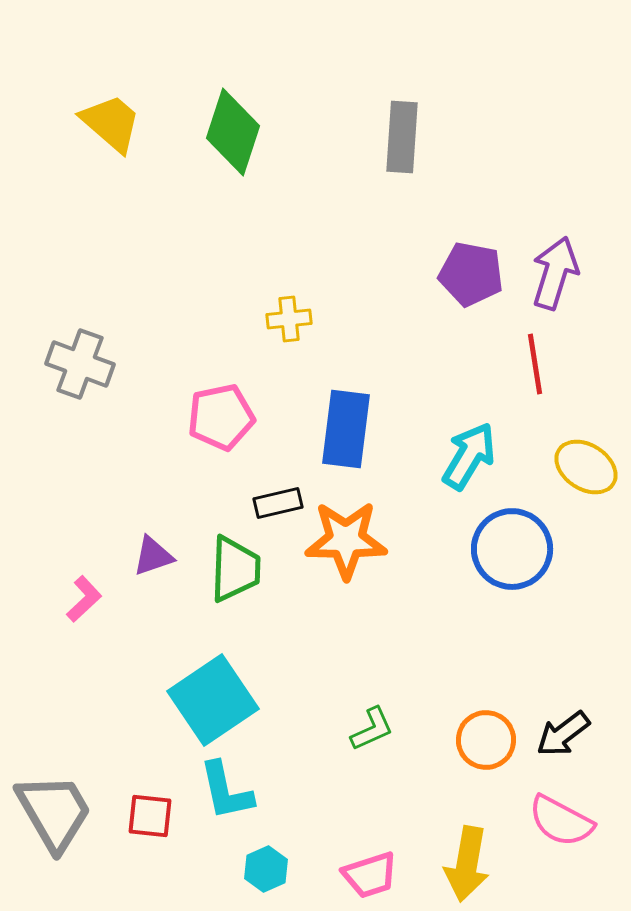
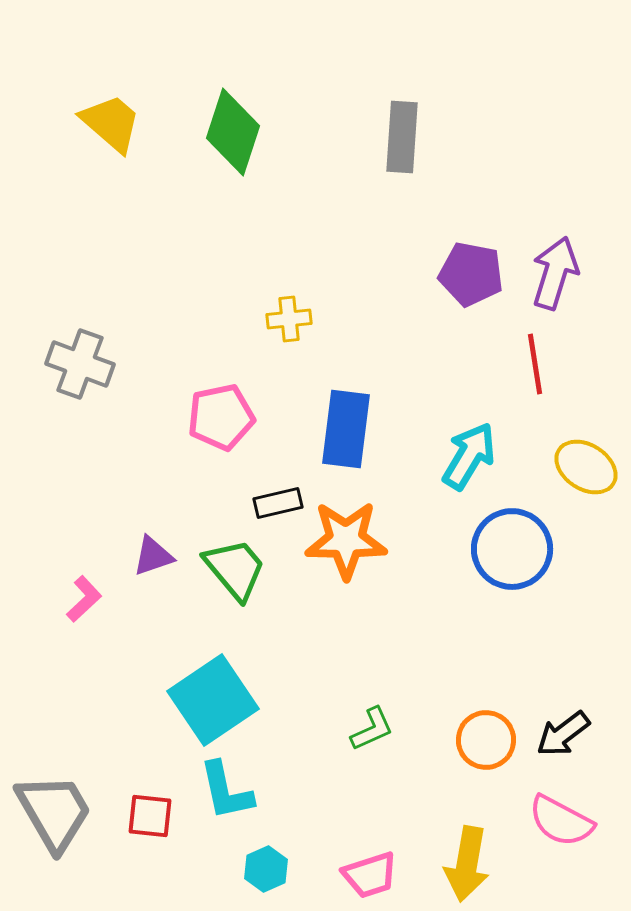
green trapezoid: rotated 42 degrees counterclockwise
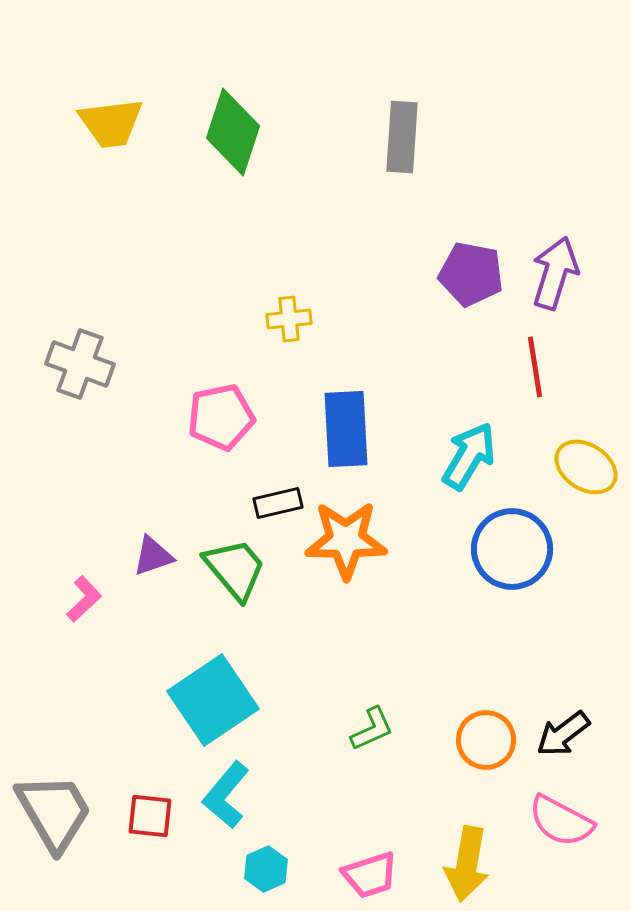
yellow trapezoid: rotated 132 degrees clockwise
red line: moved 3 px down
blue rectangle: rotated 10 degrees counterclockwise
cyan L-shape: moved 4 px down; rotated 52 degrees clockwise
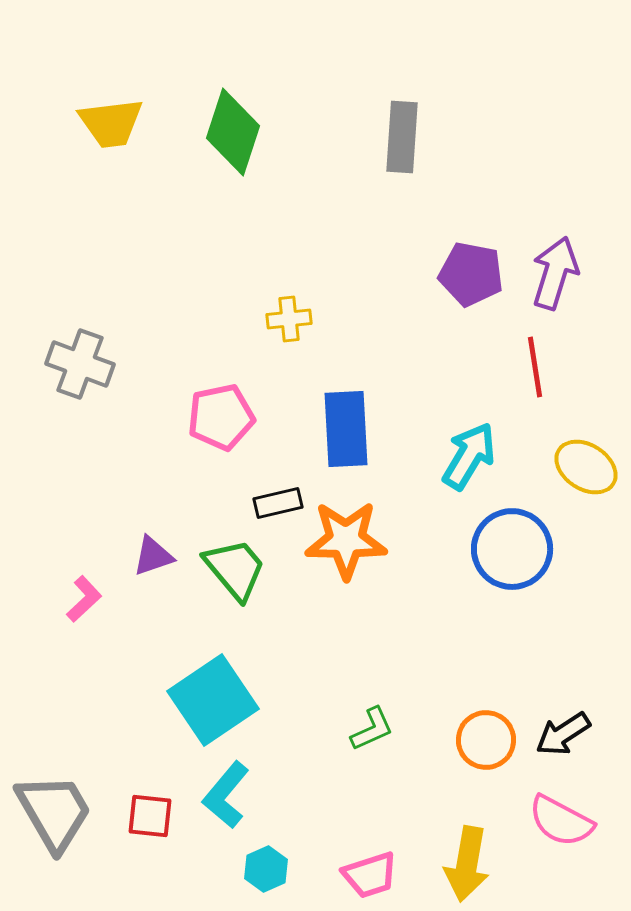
black arrow: rotated 4 degrees clockwise
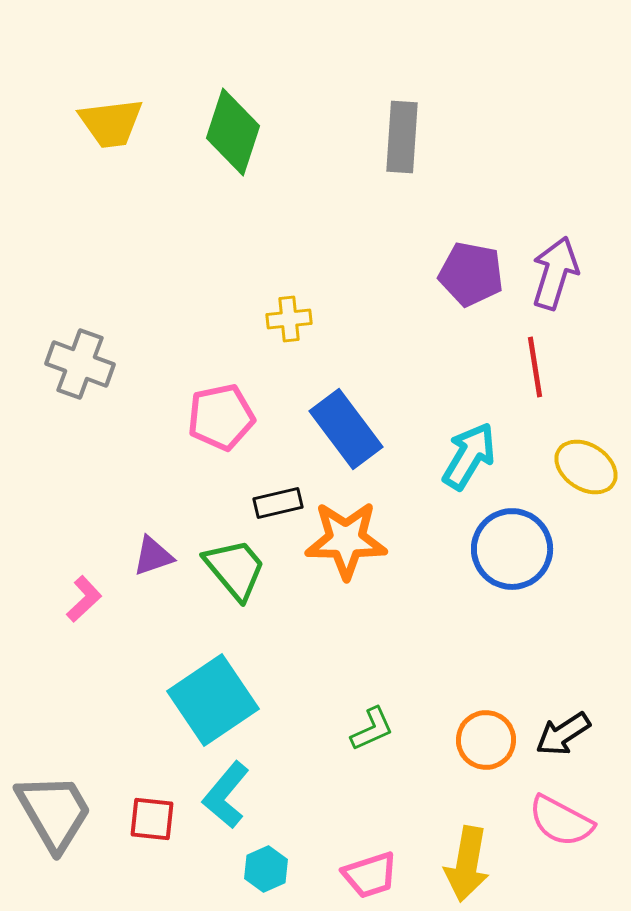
blue rectangle: rotated 34 degrees counterclockwise
red square: moved 2 px right, 3 px down
